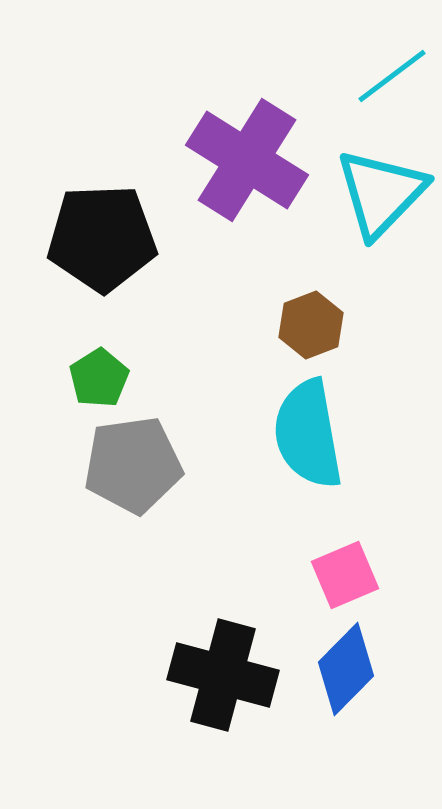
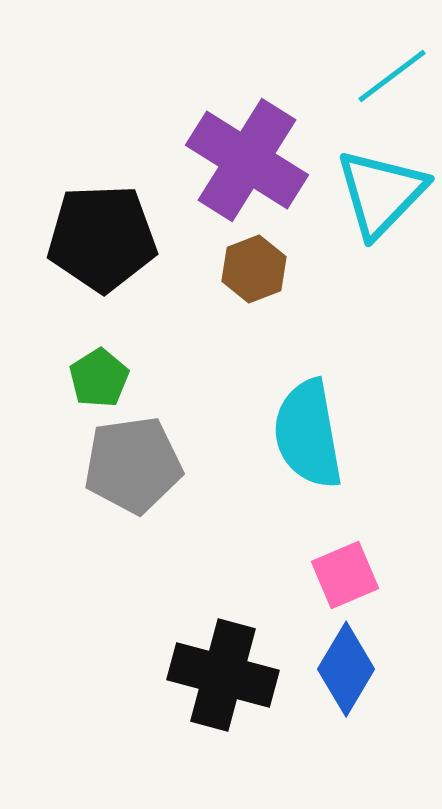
brown hexagon: moved 57 px left, 56 px up
blue diamond: rotated 14 degrees counterclockwise
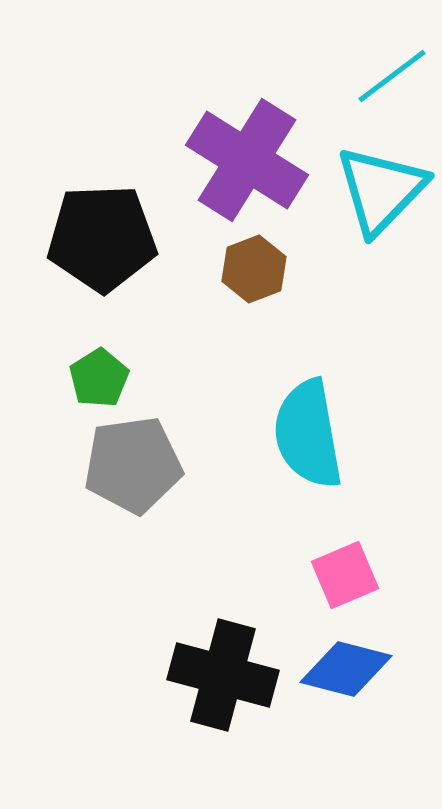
cyan triangle: moved 3 px up
blue diamond: rotated 74 degrees clockwise
